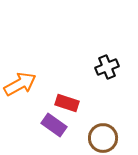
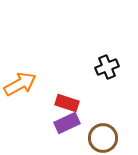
purple rectangle: moved 13 px right, 2 px up; rotated 60 degrees counterclockwise
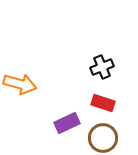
black cross: moved 5 px left
orange arrow: rotated 44 degrees clockwise
red rectangle: moved 36 px right
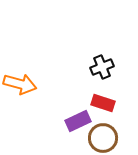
purple rectangle: moved 11 px right, 2 px up
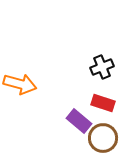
purple rectangle: moved 1 px right; rotated 65 degrees clockwise
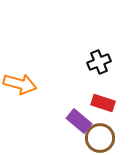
black cross: moved 3 px left, 5 px up
brown circle: moved 3 px left
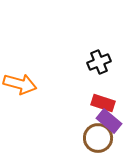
purple rectangle: moved 30 px right
brown circle: moved 2 px left
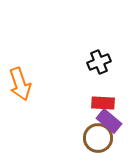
orange arrow: rotated 56 degrees clockwise
red rectangle: rotated 15 degrees counterclockwise
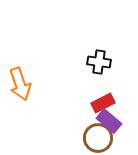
black cross: rotated 30 degrees clockwise
red rectangle: rotated 30 degrees counterclockwise
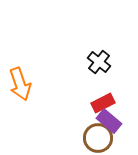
black cross: rotated 30 degrees clockwise
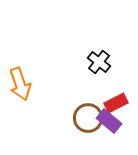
red rectangle: moved 13 px right
brown circle: moved 10 px left, 20 px up
